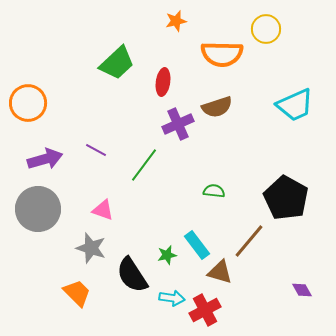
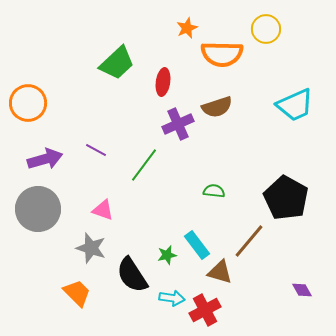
orange star: moved 11 px right, 7 px down; rotated 10 degrees counterclockwise
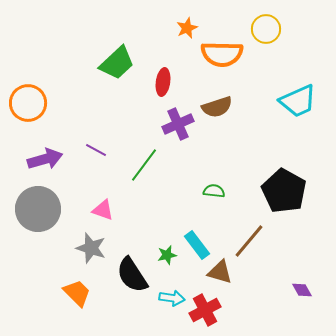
cyan trapezoid: moved 3 px right, 4 px up
black pentagon: moved 2 px left, 7 px up
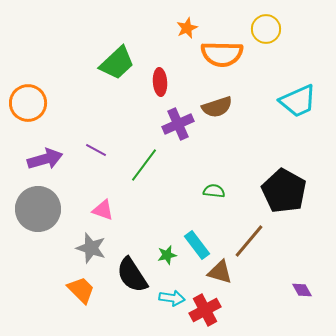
red ellipse: moved 3 px left; rotated 12 degrees counterclockwise
orange trapezoid: moved 4 px right, 3 px up
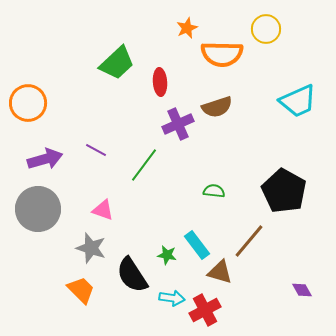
green star: rotated 24 degrees clockwise
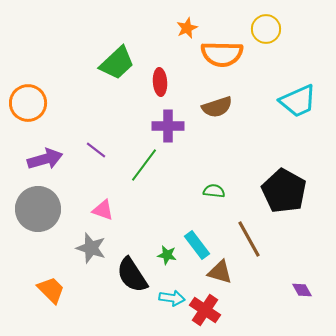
purple cross: moved 10 px left, 2 px down; rotated 24 degrees clockwise
purple line: rotated 10 degrees clockwise
brown line: moved 2 px up; rotated 69 degrees counterclockwise
orange trapezoid: moved 30 px left
red cross: rotated 28 degrees counterclockwise
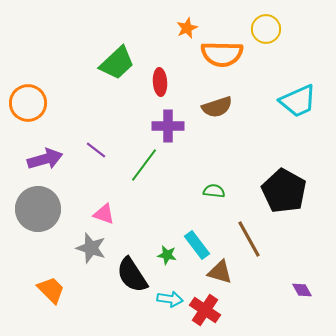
pink triangle: moved 1 px right, 4 px down
cyan arrow: moved 2 px left, 1 px down
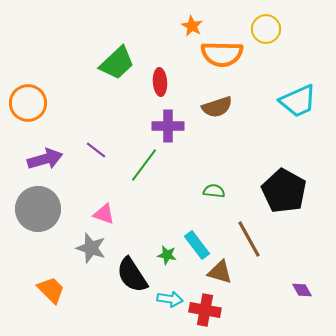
orange star: moved 5 px right, 2 px up; rotated 20 degrees counterclockwise
red cross: rotated 24 degrees counterclockwise
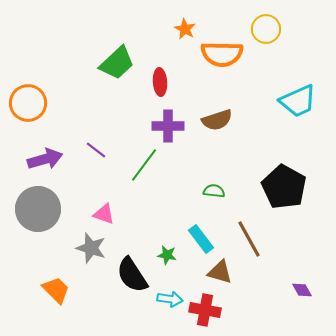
orange star: moved 7 px left, 3 px down
brown semicircle: moved 13 px down
black pentagon: moved 4 px up
cyan rectangle: moved 4 px right, 6 px up
orange trapezoid: moved 5 px right
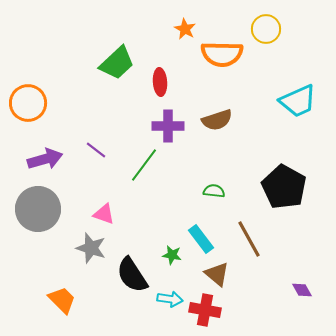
green star: moved 5 px right
brown triangle: moved 3 px left, 2 px down; rotated 24 degrees clockwise
orange trapezoid: moved 6 px right, 10 px down
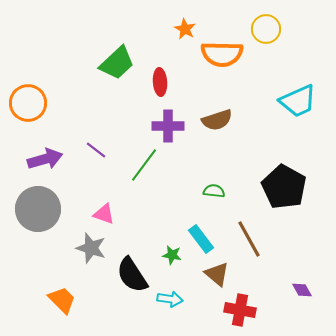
red cross: moved 35 px right
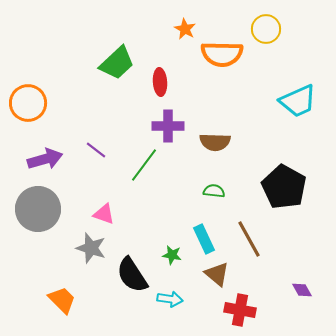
brown semicircle: moved 2 px left, 22 px down; rotated 20 degrees clockwise
cyan rectangle: moved 3 px right; rotated 12 degrees clockwise
